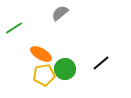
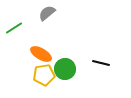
gray semicircle: moved 13 px left
black line: rotated 54 degrees clockwise
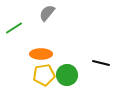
gray semicircle: rotated 12 degrees counterclockwise
orange ellipse: rotated 30 degrees counterclockwise
green circle: moved 2 px right, 6 px down
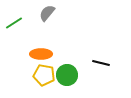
green line: moved 5 px up
yellow pentagon: rotated 20 degrees clockwise
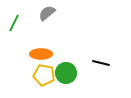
gray semicircle: rotated 12 degrees clockwise
green line: rotated 30 degrees counterclockwise
green circle: moved 1 px left, 2 px up
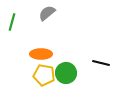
green line: moved 2 px left, 1 px up; rotated 12 degrees counterclockwise
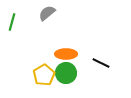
orange ellipse: moved 25 px right
black line: rotated 12 degrees clockwise
yellow pentagon: rotated 30 degrees clockwise
